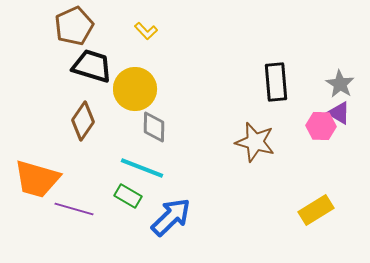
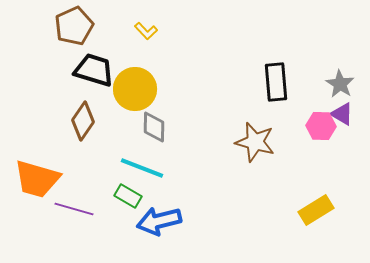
black trapezoid: moved 2 px right, 4 px down
purple triangle: moved 3 px right, 1 px down
blue arrow: moved 12 px left, 4 px down; rotated 150 degrees counterclockwise
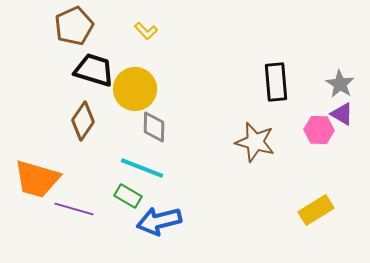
pink hexagon: moved 2 px left, 4 px down
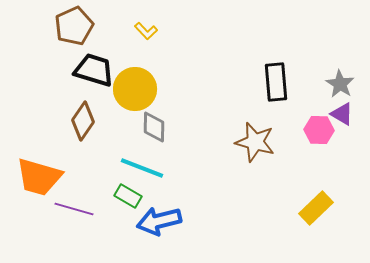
orange trapezoid: moved 2 px right, 2 px up
yellow rectangle: moved 2 px up; rotated 12 degrees counterclockwise
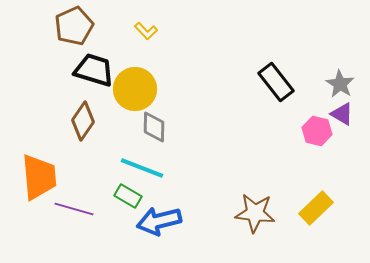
black rectangle: rotated 33 degrees counterclockwise
pink hexagon: moved 2 px left, 1 px down; rotated 12 degrees clockwise
brown star: moved 71 px down; rotated 9 degrees counterclockwise
orange trapezoid: rotated 111 degrees counterclockwise
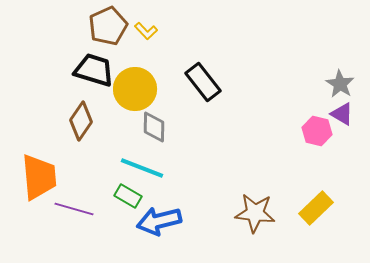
brown pentagon: moved 34 px right
black rectangle: moved 73 px left
brown diamond: moved 2 px left
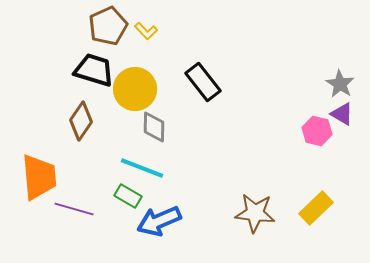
blue arrow: rotated 9 degrees counterclockwise
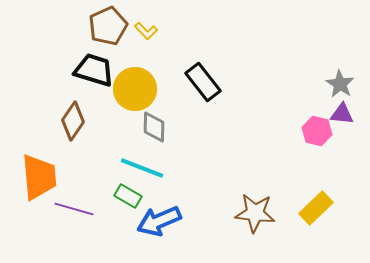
purple triangle: rotated 25 degrees counterclockwise
brown diamond: moved 8 px left
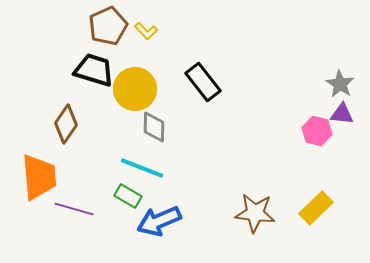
brown diamond: moved 7 px left, 3 px down
